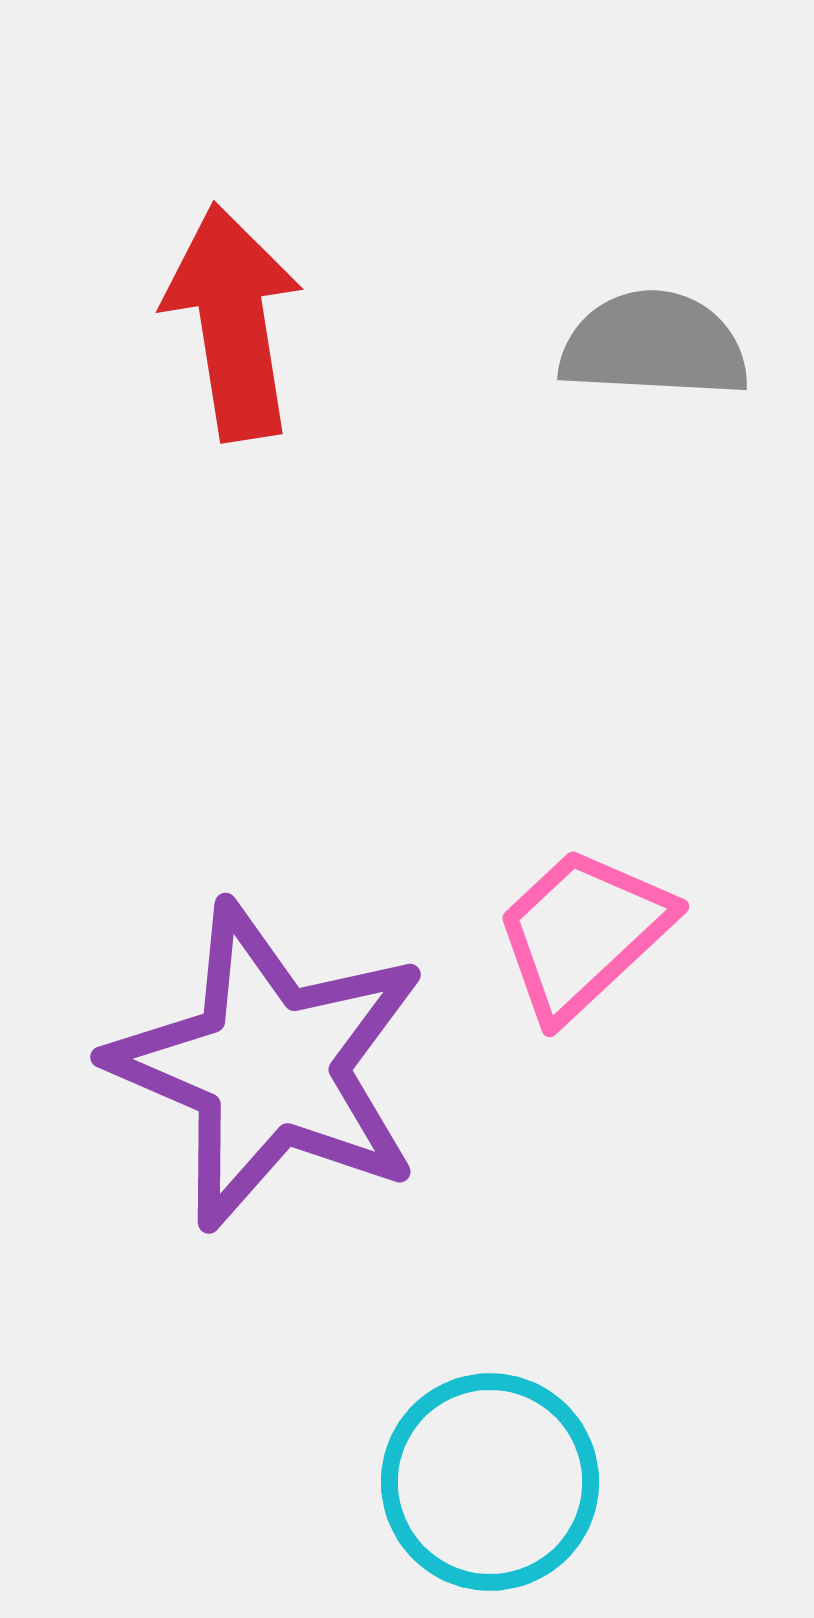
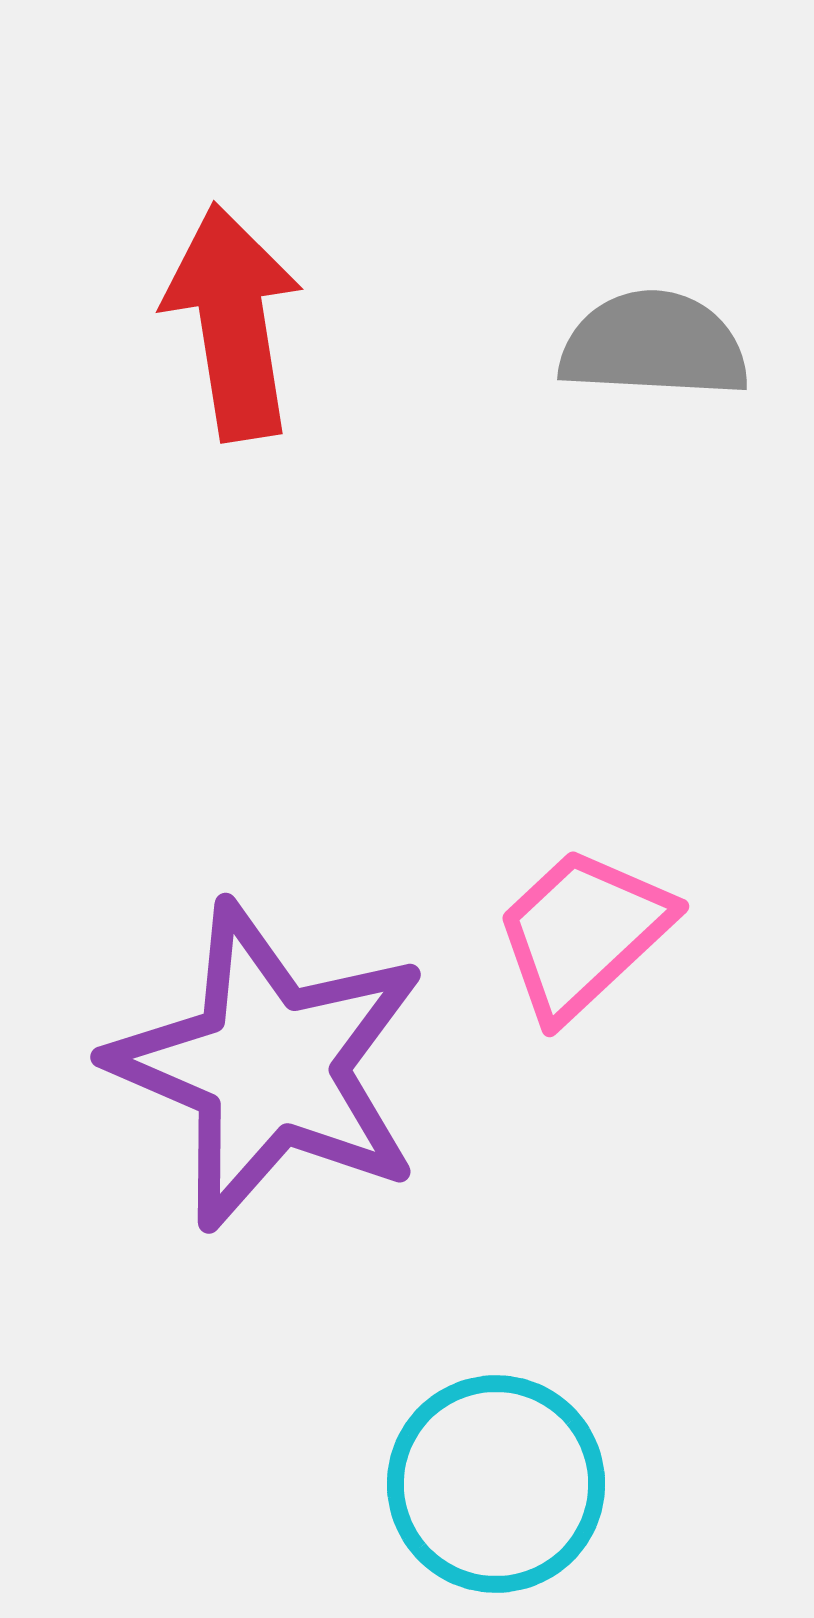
cyan circle: moved 6 px right, 2 px down
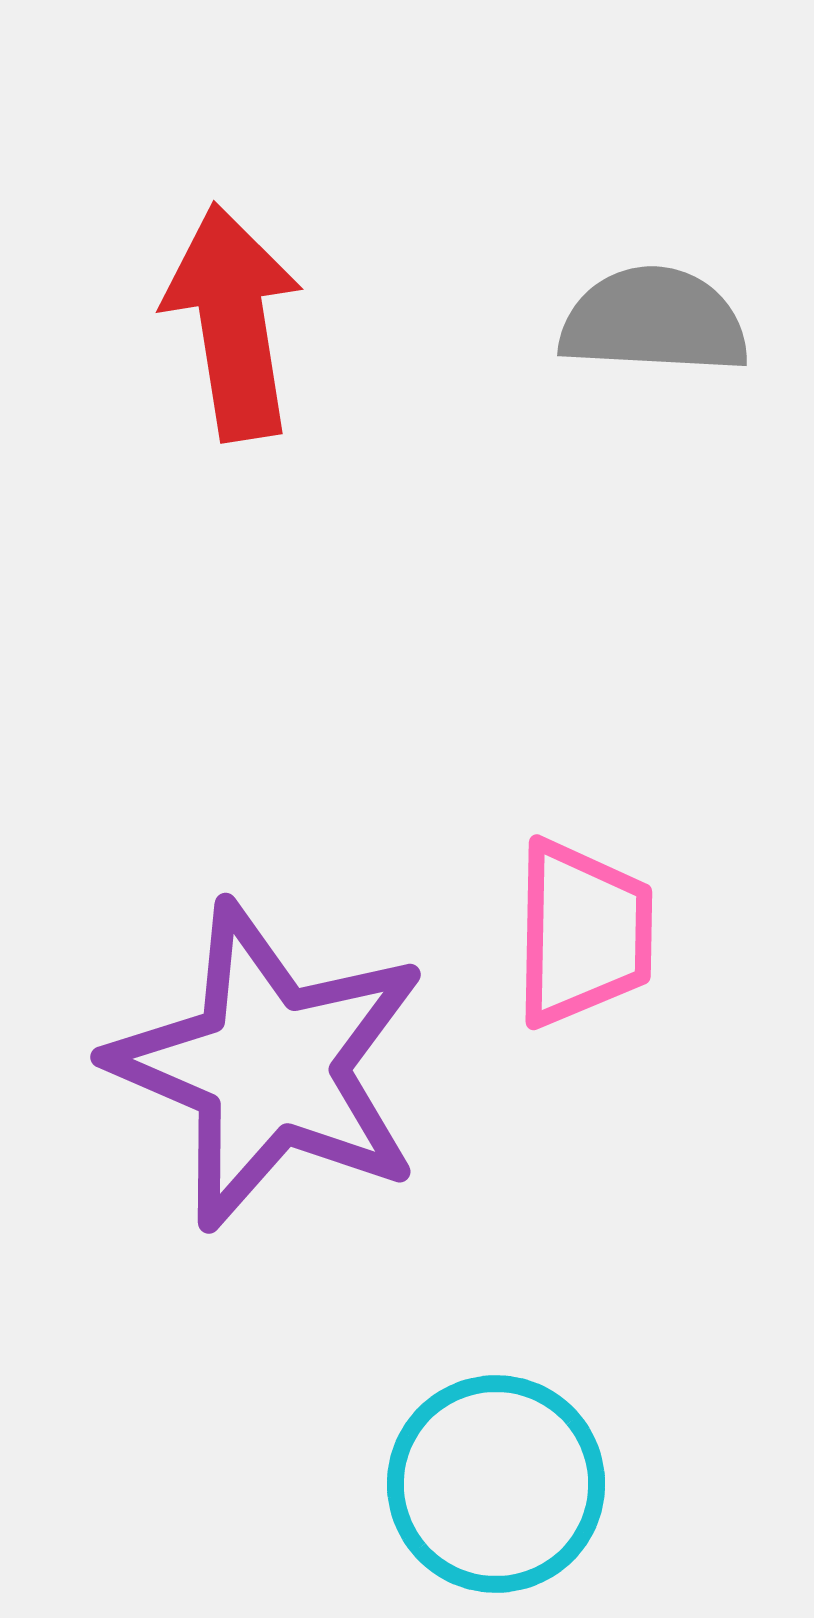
gray semicircle: moved 24 px up
pink trapezoid: rotated 134 degrees clockwise
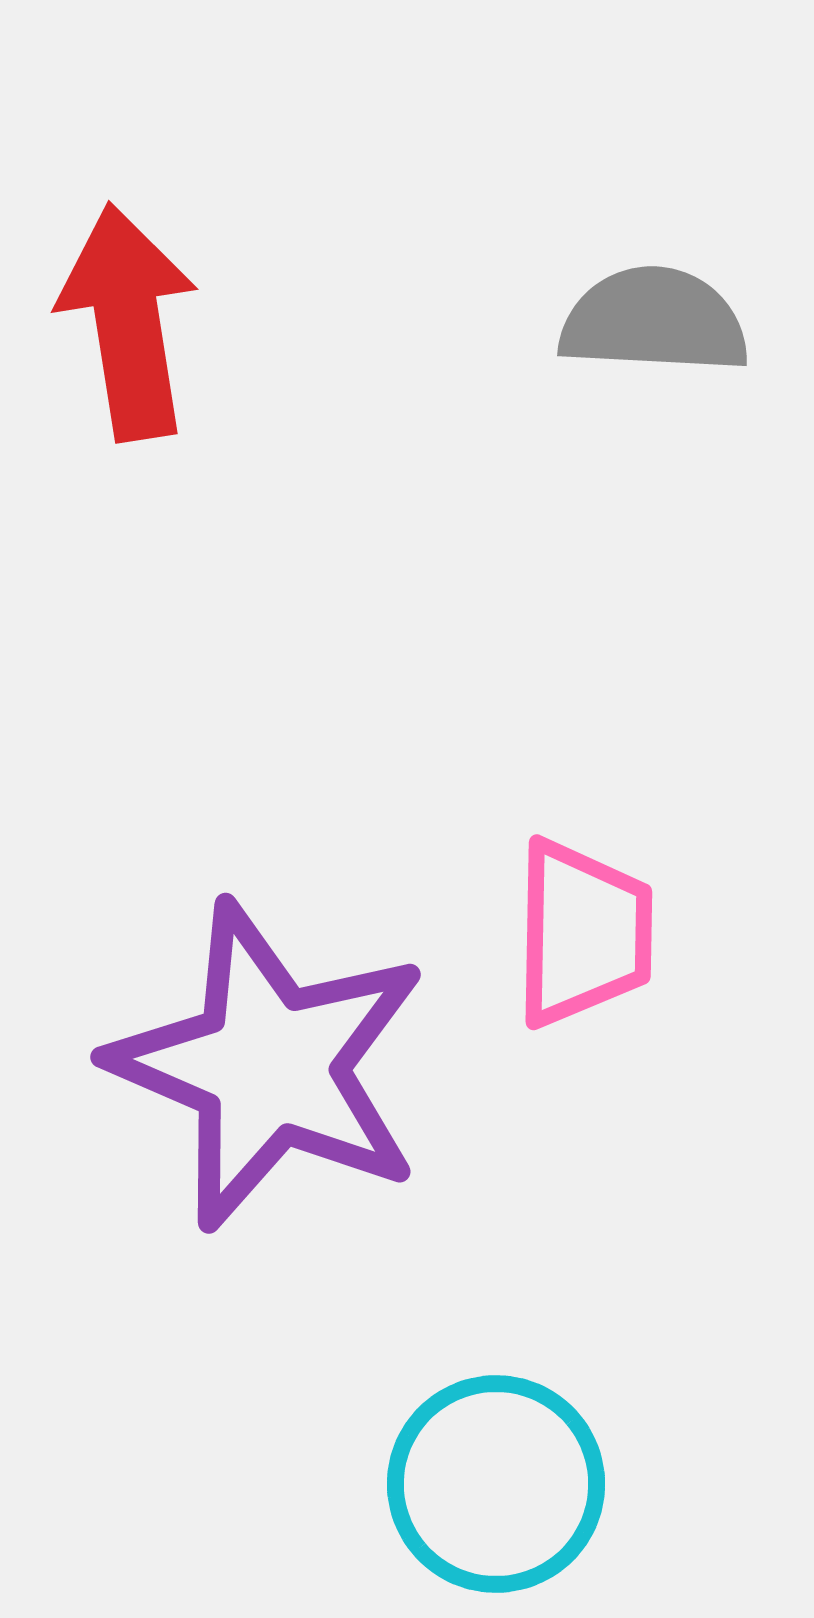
red arrow: moved 105 px left
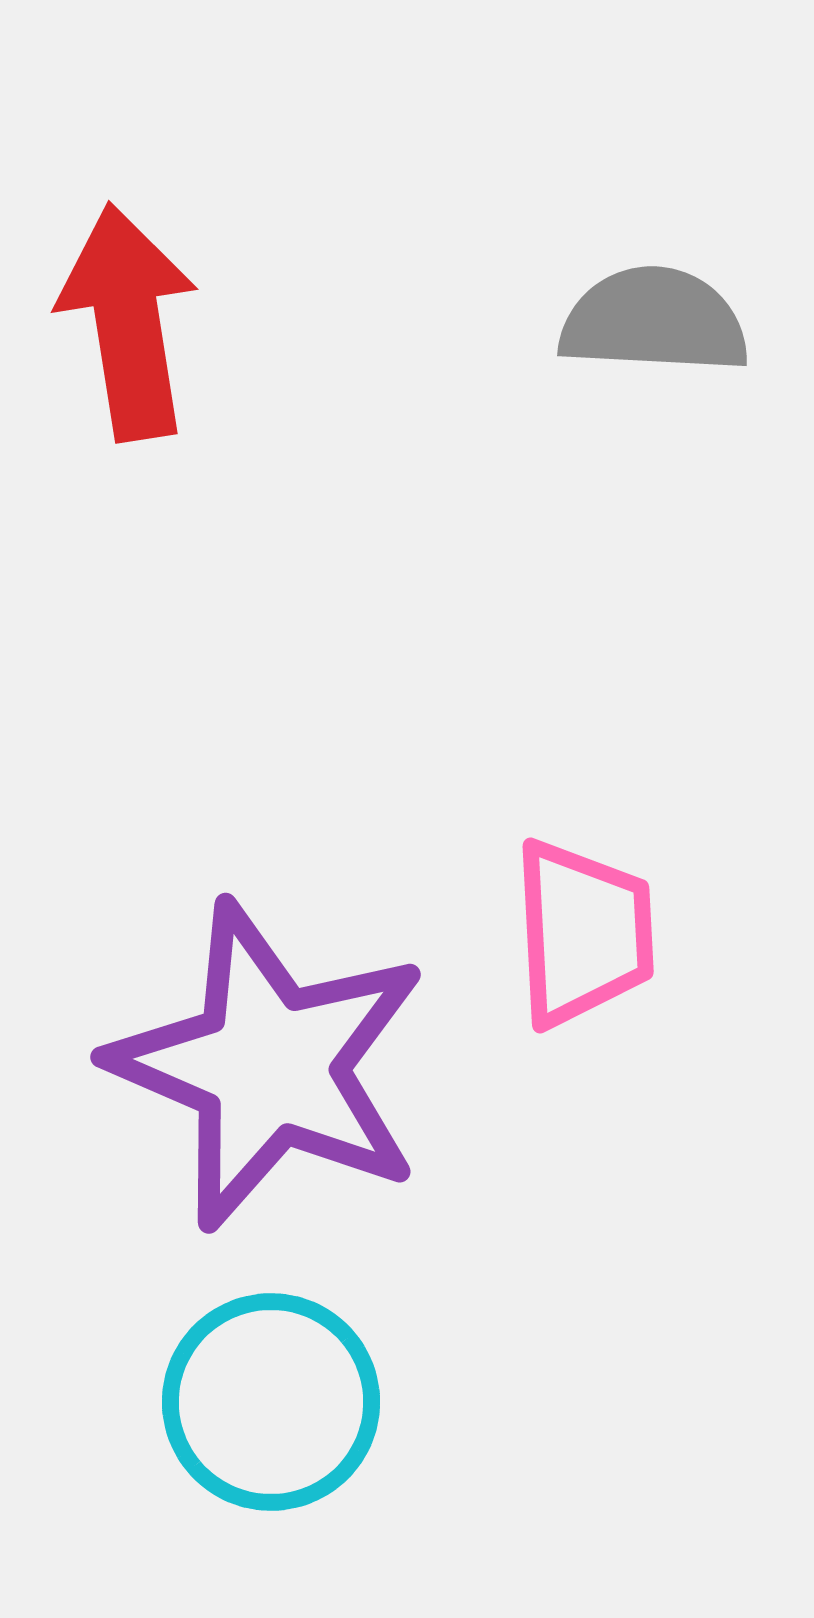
pink trapezoid: rotated 4 degrees counterclockwise
cyan circle: moved 225 px left, 82 px up
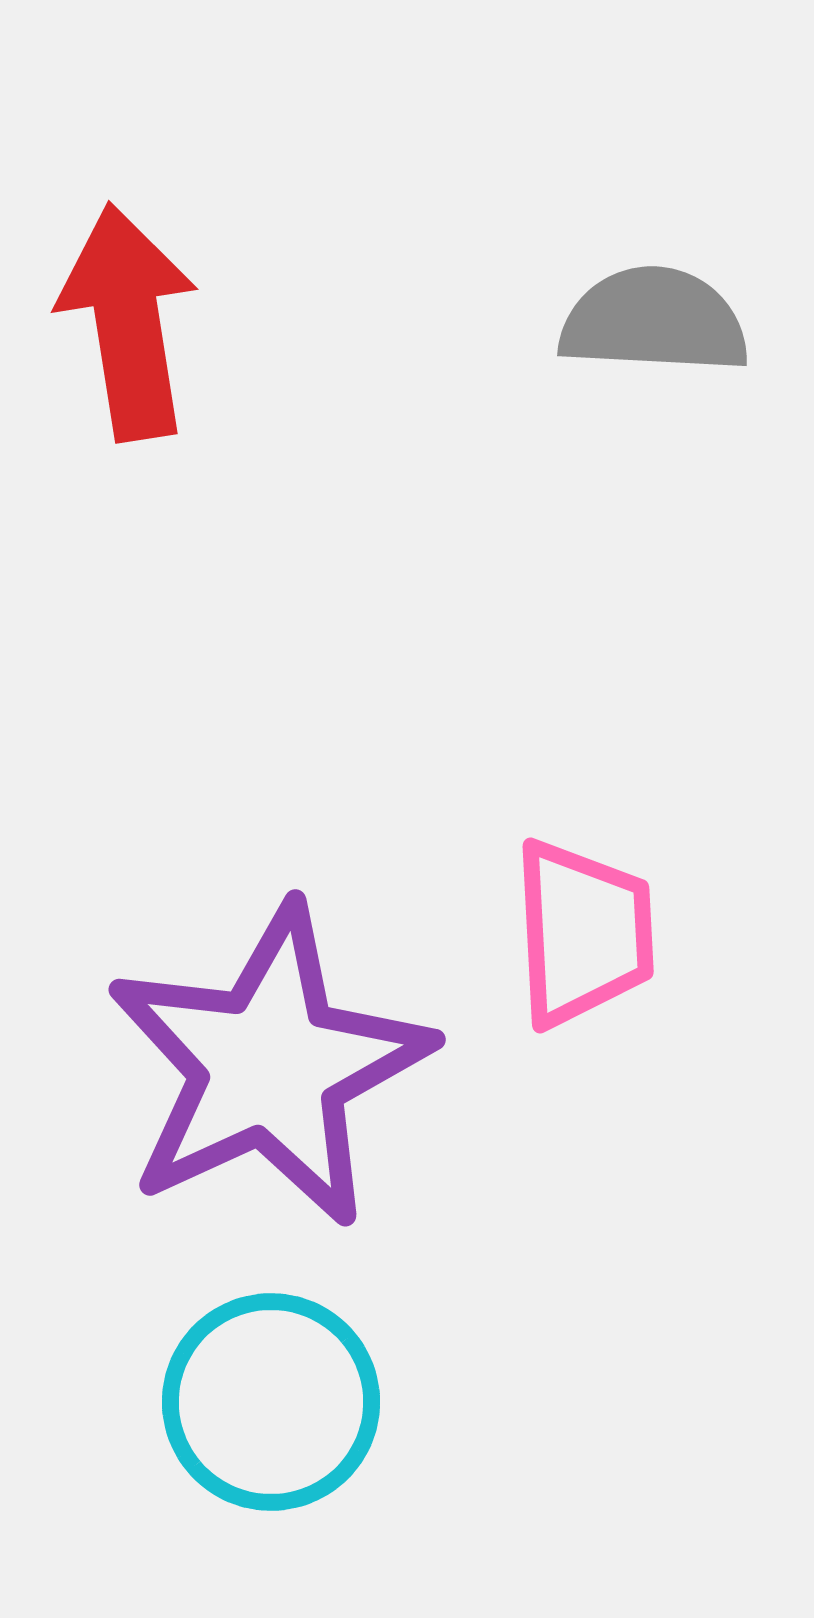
purple star: rotated 24 degrees clockwise
